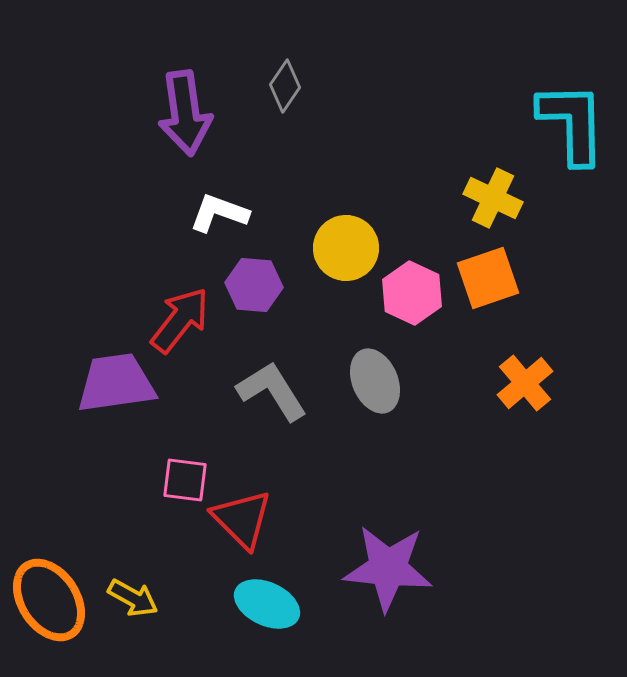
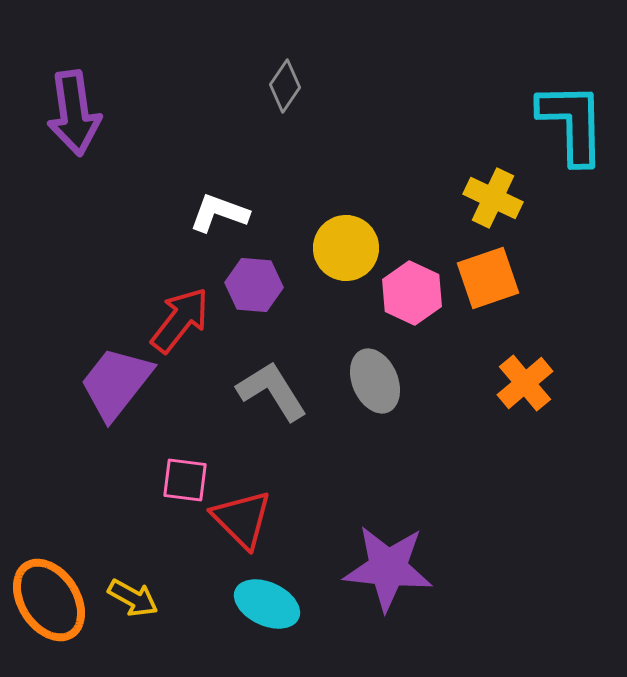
purple arrow: moved 111 px left
purple trapezoid: rotated 44 degrees counterclockwise
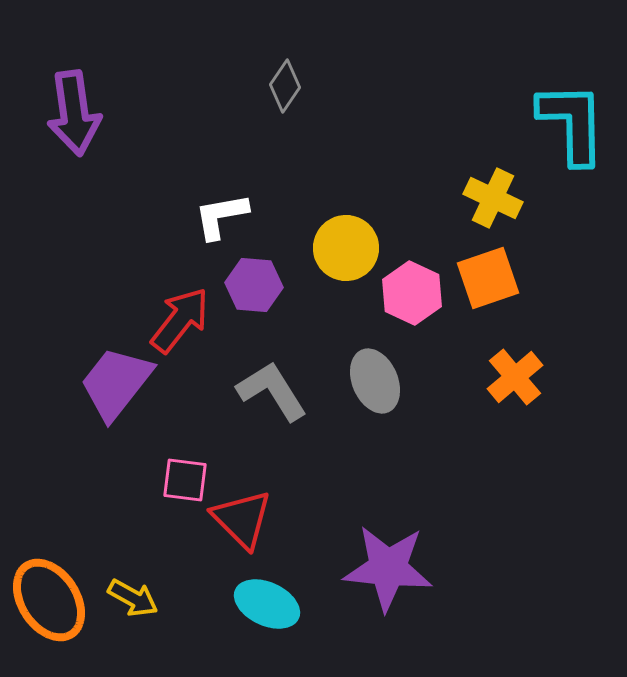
white L-shape: moved 2 px right, 3 px down; rotated 30 degrees counterclockwise
orange cross: moved 10 px left, 6 px up
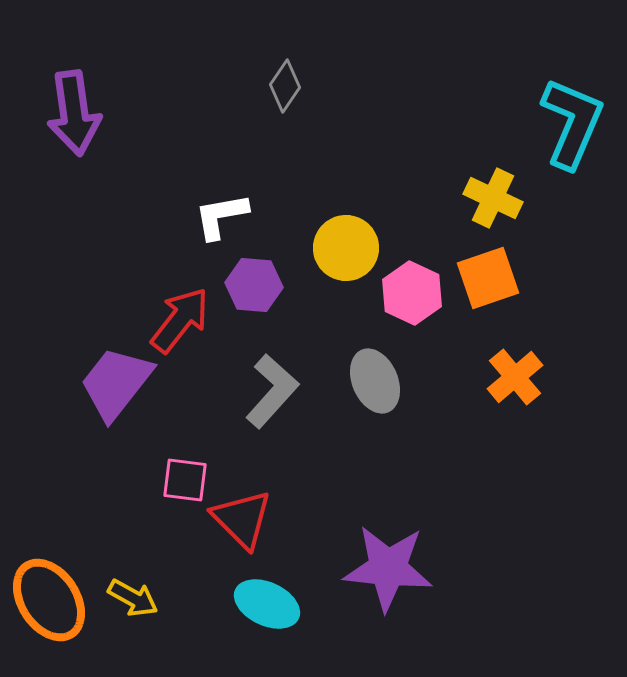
cyan L-shape: rotated 24 degrees clockwise
gray L-shape: rotated 74 degrees clockwise
